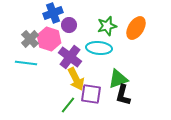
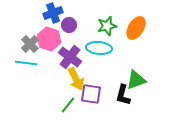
gray cross: moved 5 px down
green triangle: moved 18 px right, 1 px down
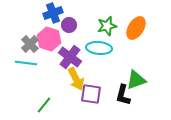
green line: moved 24 px left
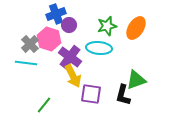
blue cross: moved 3 px right, 1 px down
yellow arrow: moved 3 px left, 3 px up
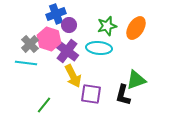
purple cross: moved 3 px left, 6 px up
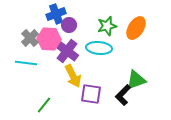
pink hexagon: rotated 15 degrees counterclockwise
gray cross: moved 6 px up
black L-shape: rotated 30 degrees clockwise
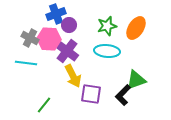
gray cross: rotated 18 degrees counterclockwise
cyan ellipse: moved 8 px right, 3 px down
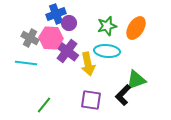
purple circle: moved 2 px up
pink hexagon: moved 2 px right, 1 px up
yellow arrow: moved 15 px right, 12 px up; rotated 15 degrees clockwise
purple square: moved 6 px down
